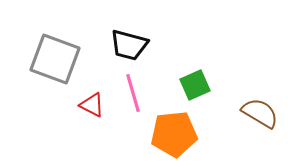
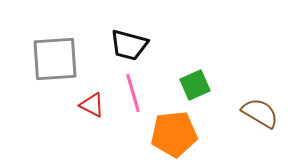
gray square: rotated 24 degrees counterclockwise
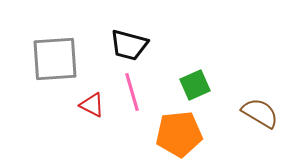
pink line: moved 1 px left, 1 px up
orange pentagon: moved 5 px right
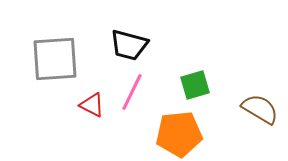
green square: rotated 8 degrees clockwise
pink line: rotated 42 degrees clockwise
brown semicircle: moved 4 px up
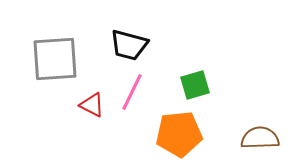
brown semicircle: moved 29 px down; rotated 33 degrees counterclockwise
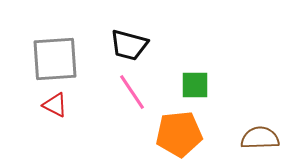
green square: rotated 16 degrees clockwise
pink line: rotated 60 degrees counterclockwise
red triangle: moved 37 px left
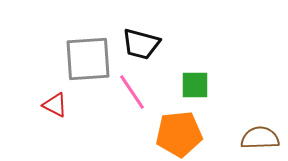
black trapezoid: moved 12 px right, 1 px up
gray square: moved 33 px right
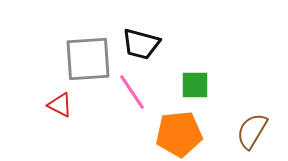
red triangle: moved 5 px right
brown semicircle: moved 8 px left, 7 px up; rotated 57 degrees counterclockwise
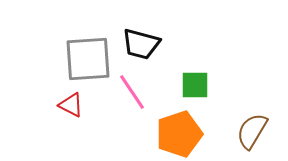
red triangle: moved 11 px right
orange pentagon: rotated 12 degrees counterclockwise
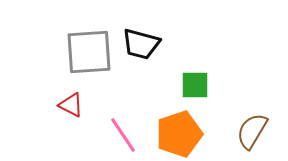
gray square: moved 1 px right, 7 px up
pink line: moved 9 px left, 43 px down
